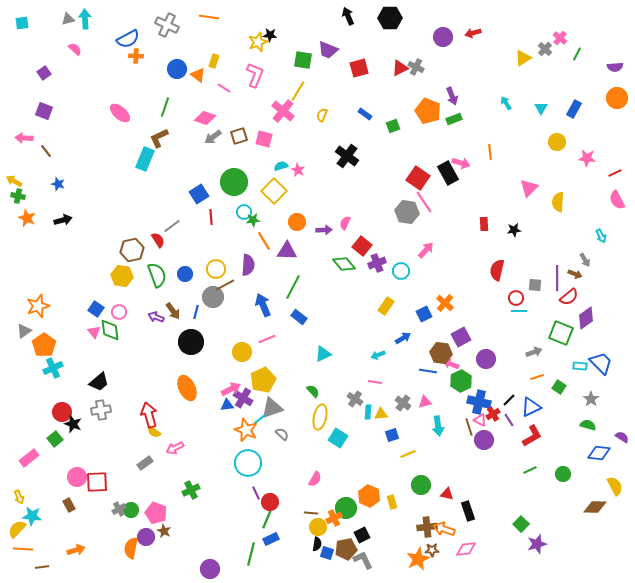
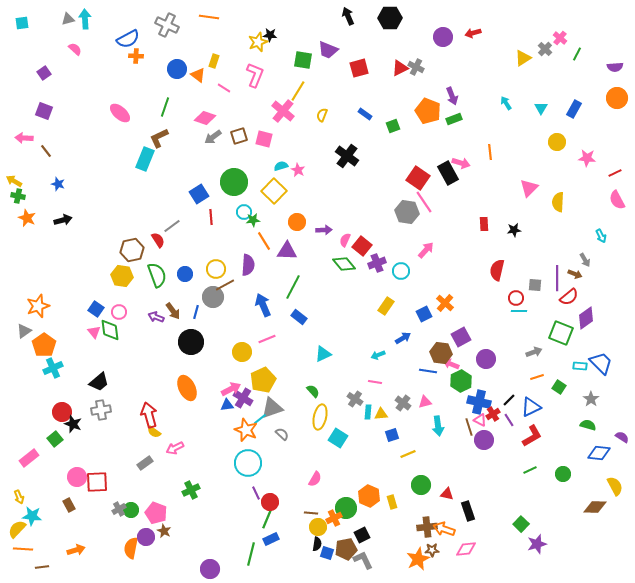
pink semicircle at (345, 223): moved 17 px down
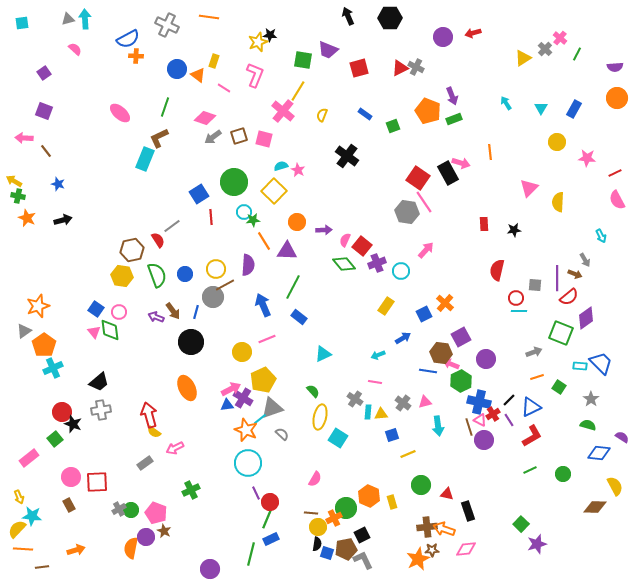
pink circle at (77, 477): moved 6 px left
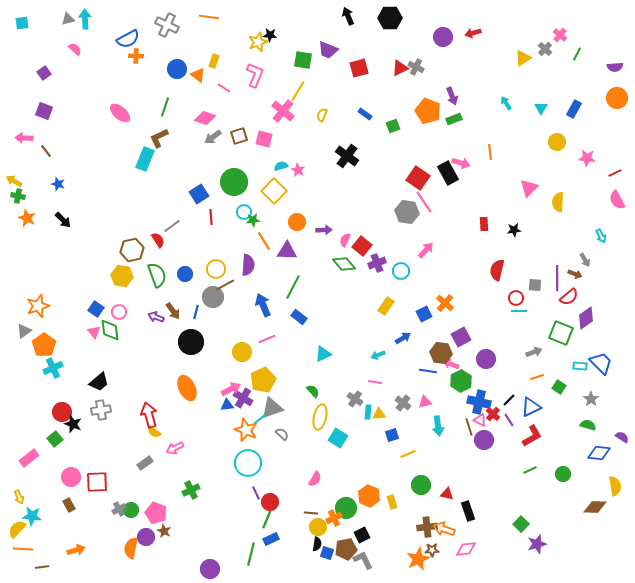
pink cross at (560, 38): moved 3 px up
black arrow at (63, 220): rotated 60 degrees clockwise
yellow triangle at (381, 414): moved 2 px left
red cross at (493, 414): rotated 16 degrees counterclockwise
yellow semicircle at (615, 486): rotated 18 degrees clockwise
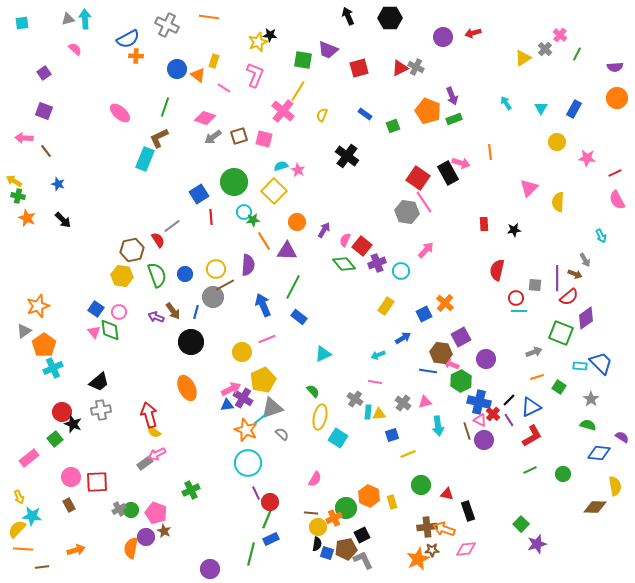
purple arrow at (324, 230): rotated 56 degrees counterclockwise
brown line at (469, 427): moved 2 px left, 4 px down
pink arrow at (175, 448): moved 18 px left, 6 px down
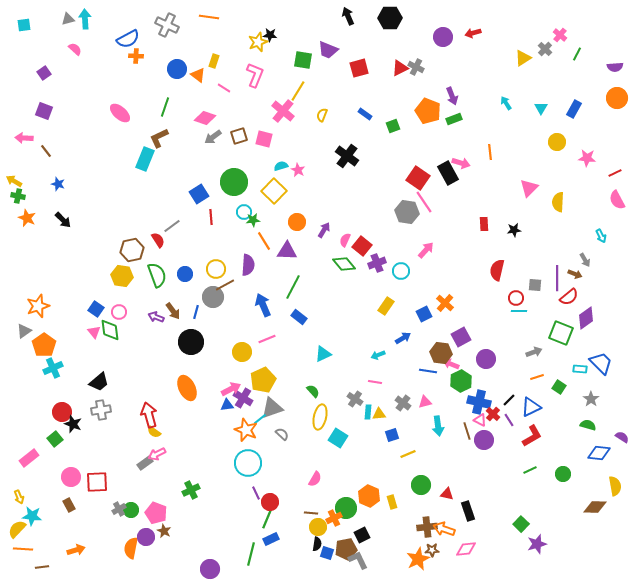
cyan square at (22, 23): moved 2 px right, 2 px down
cyan rectangle at (580, 366): moved 3 px down
gray L-shape at (363, 560): moved 5 px left
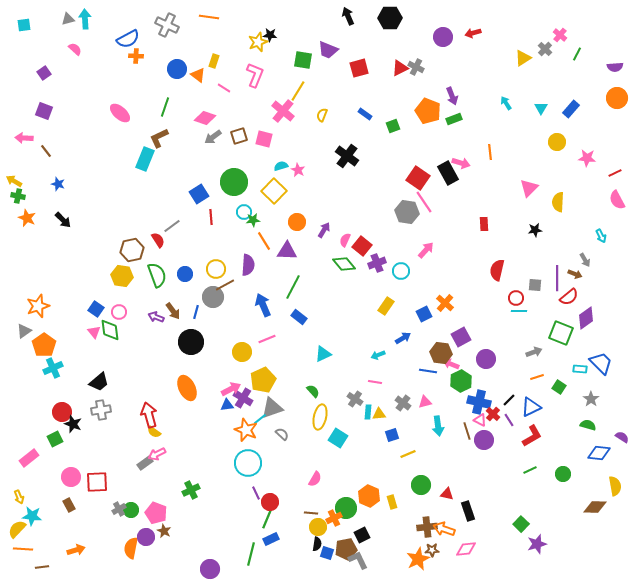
blue rectangle at (574, 109): moved 3 px left; rotated 12 degrees clockwise
black star at (514, 230): moved 21 px right
green square at (55, 439): rotated 14 degrees clockwise
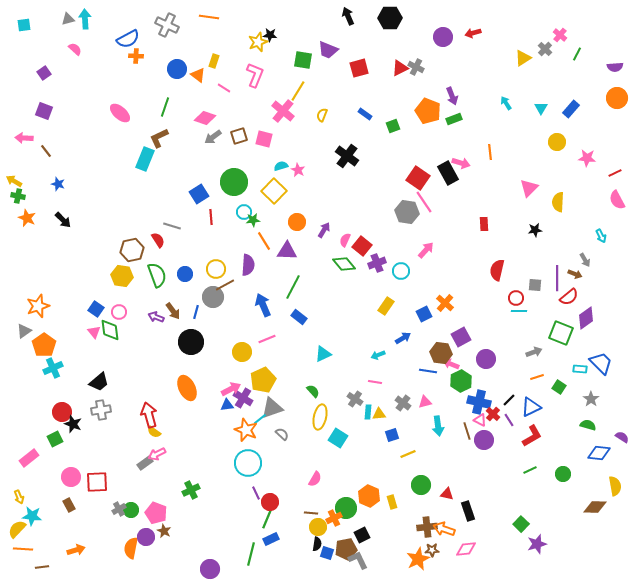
gray line at (172, 226): rotated 54 degrees clockwise
